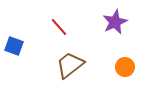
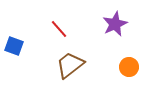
purple star: moved 2 px down
red line: moved 2 px down
orange circle: moved 4 px right
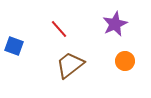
orange circle: moved 4 px left, 6 px up
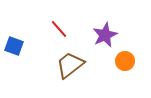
purple star: moved 10 px left, 11 px down
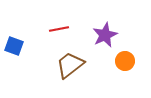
red line: rotated 60 degrees counterclockwise
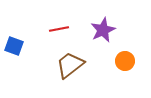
purple star: moved 2 px left, 5 px up
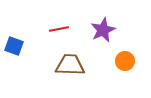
brown trapezoid: rotated 40 degrees clockwise
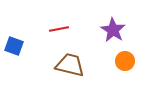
purple star: moved 10 px right; rotated 15 degrees counterclockwise
brown trapezoid: rotated 12 degrees clockwise
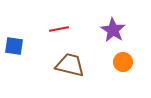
blue square: rotated 12 degrees counterclockwise
orange circle: moved 2 px left, 1 px down
